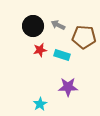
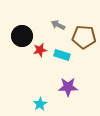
black circle: moved 11 px left, 10 px down
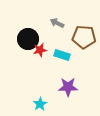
gray arrow: moved 1 px left, 2 px up
black circle: moved 6 px right, 3 px down
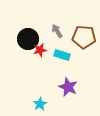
gray arrow: moved 8 px down; rotated 32 degrees clockwise
purple star: rotated 24 degrees clockwise
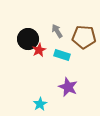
red star: moved 1 px left; rotated 16 degrees counterclockwise
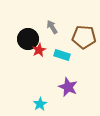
gray arrow: moved 5 px left, 4 px up
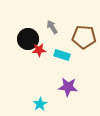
red star: rotated 24 degrees clockwise
purple star: rotated 18 degrees counterclockwise
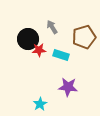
brown pentagon: rotated 20 degrees counterclockwise
cyan rectangle: moved 1 px left
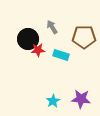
brown pentagon: rotated 15 degrees clockwise
red star: moved 1 px left
purple star: moved 13 px right, 12 px down
cyan star: moved 13 px right, 3 px up
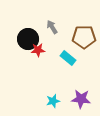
cyan rectangle: moved 7 px right, 3 px down; rotated 21 degrees clockwise
cyan star: rotated 16 degrees clockwise
